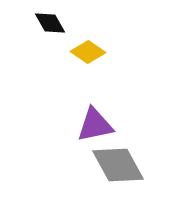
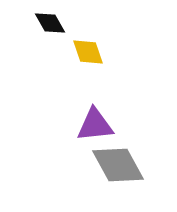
yellow diamond: rotated 36 degrees clockwise
purple triangle: rotated 6 degrees clockwise
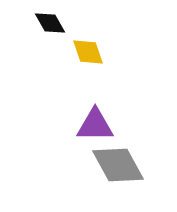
purple triangle: rotated 6 degrees clockwise
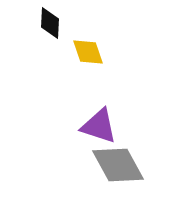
black diamond: rotated 32 degrees clockwise
purple triangle: moved 4 px right, 1 px down; rotated 18 degrees clockwise
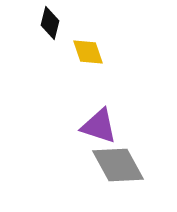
black diamond: rotated 12 degrees clockwise
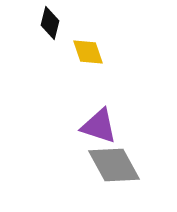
gray diamond: moved 4 px left
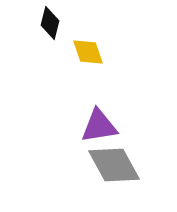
purple triangle: rotated 27 degrees counterclockwise
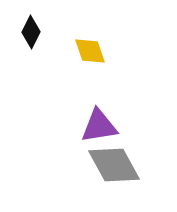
black diamond: moved 19 px left, 9 px down; rotated 12 degrees clockwise
yellow diamond: moved 2 px right, 1 px up
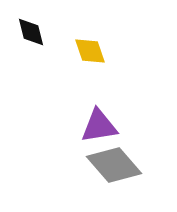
black diamond: rotated 40 degrees counterclockwise
gray diamond: rotated 12 degrees counterclockwise
